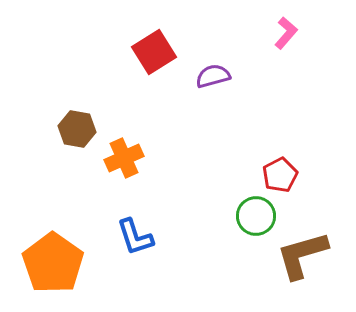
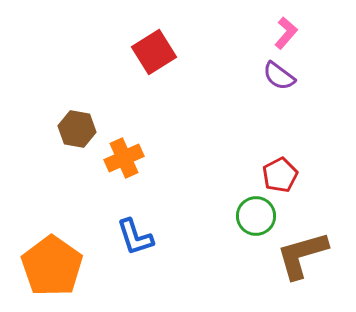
purple semicircle: moved 66 px right; rotated 128 degrees counterclockwise
orange pentagon: moved 1 px left, 3 px down
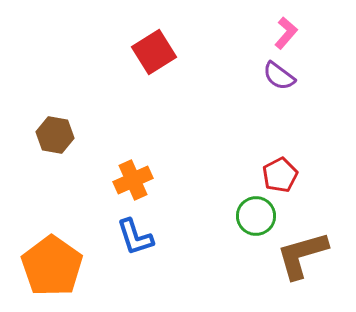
brown hexagon: moved 22 px left, 6 px down
orange cross: moved 9 px right, 22 px down
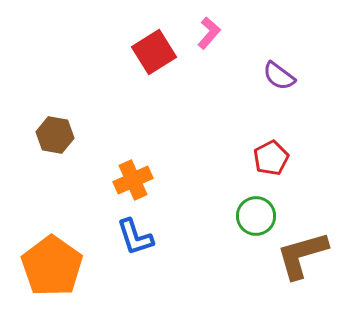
pink L-shape: moved 77 px left
red pentagon: moved 9 px left, 17 px up
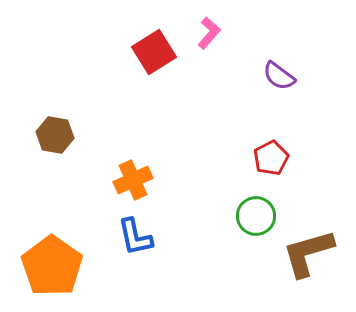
blue L-shape: rotated 6 degrees clockwise
brown L-shape: moved 6 px right, 2 px up
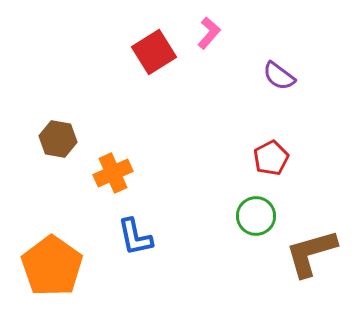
brown hexagon: moved 3 px right, 4 px down
orange cross: moved 20 px left, 7 px up
brown L-shape: moved 3 px right
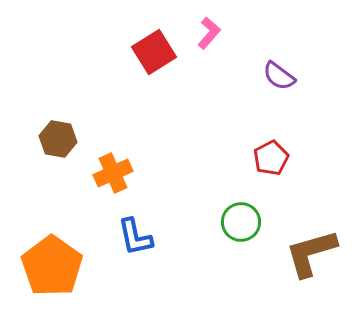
green circle: moved 15 px left, 6 px down
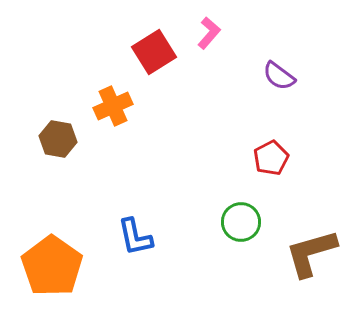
orange cross: moved 67 px up
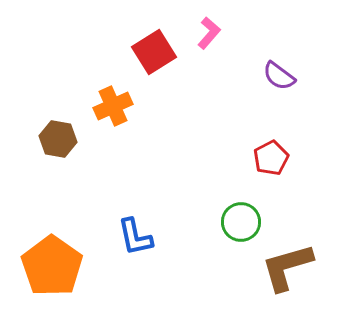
brown L-shape: moved 24 px left, 14 px down
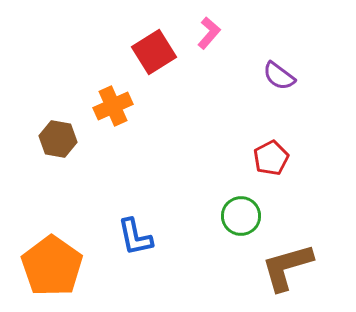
green circle: moved 6 px up
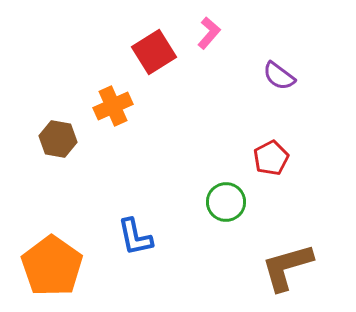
green circle: moved 15 px left, 14 px up
